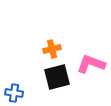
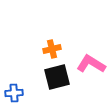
pink L-shape: rotated 12 degrees clockwise
blue cross: rotated 12 degrees counterclockwise
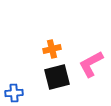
pink L-shape: rotated 60 degrees counterclockwise
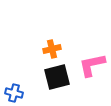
pink L-shape: moved 1 px right, 1 px down; rotated 16 degrees clockwise
blue cross: rotated 18 degrees clockwise
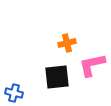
orange cross: moved 15 px right, 6 px up
black square: rotated 8 degrees clockwise
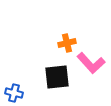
pink L-shape: moved 1 px left, 2 px up; rotated 120 degrees counterclockwise
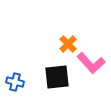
orange cross: moved 1 px right, 1 px down; rotated 30 degrees counterclockwise
blue cross: moved 1 px right, 11 px up
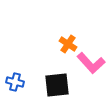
orange cross: rotated 12 degrees counterclockwise
black square: moved 8 px down
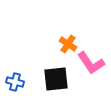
pink L-shape: rotated 8 degrees clockwise
black square: moved 1 px left, 6 px up
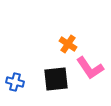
pink L-shape: moved 1 px left, 5 px down
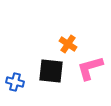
pink L-shape: rotated 108 degrees clockwise
black square: moved 5 px left, 8 px up; rotated 12 degrees clockwise
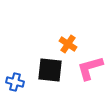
black square: moved 1 px left, 1 px up
